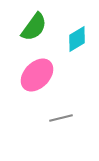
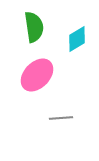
green semicircle: rotated 44 degrees counterclockwise
gray line: rotated 10 degrees clockwise
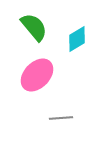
green semicircle: rotated 32 degrees counterclockwise
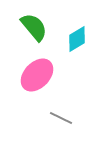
gray line: rotated 30 degrees clockwise
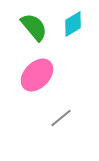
cyan diamond: moved 4 px left, 15 px up
gray line: rotated 65 degrees counterclockwise
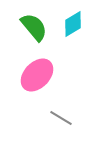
gray line: rotated 70 degrees clockwise
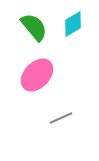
gray line: rotated 55 degrees counterclockwise
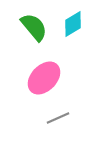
pink ellipse: moved 7 px right, 3 px down
gray line: moved 3 px left
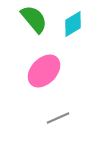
green semicircle: moved 8 px up
pink ellipse: moved 7 px up
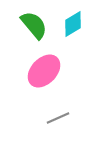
green semicircle: moved 6 px down
